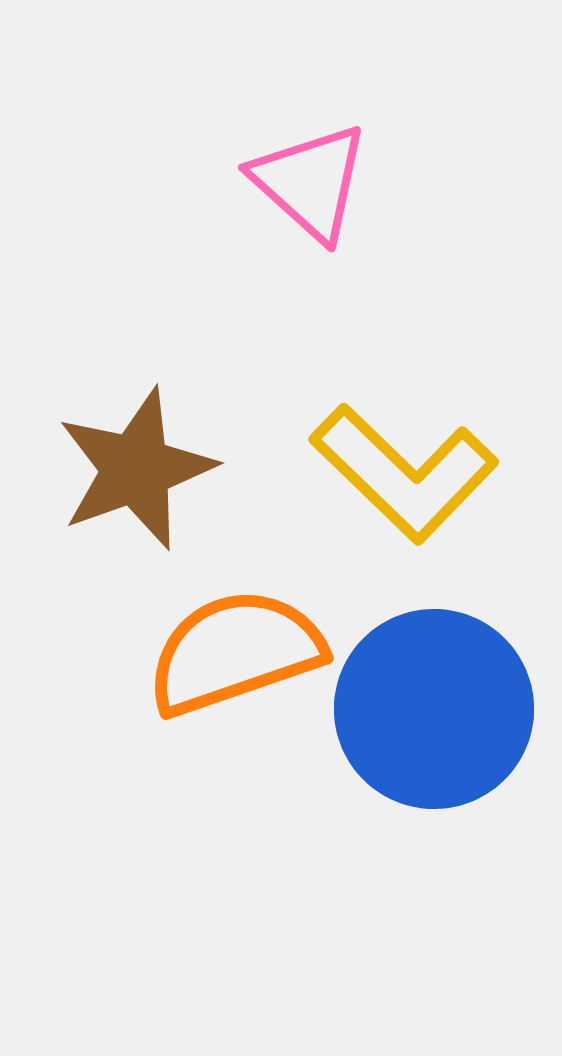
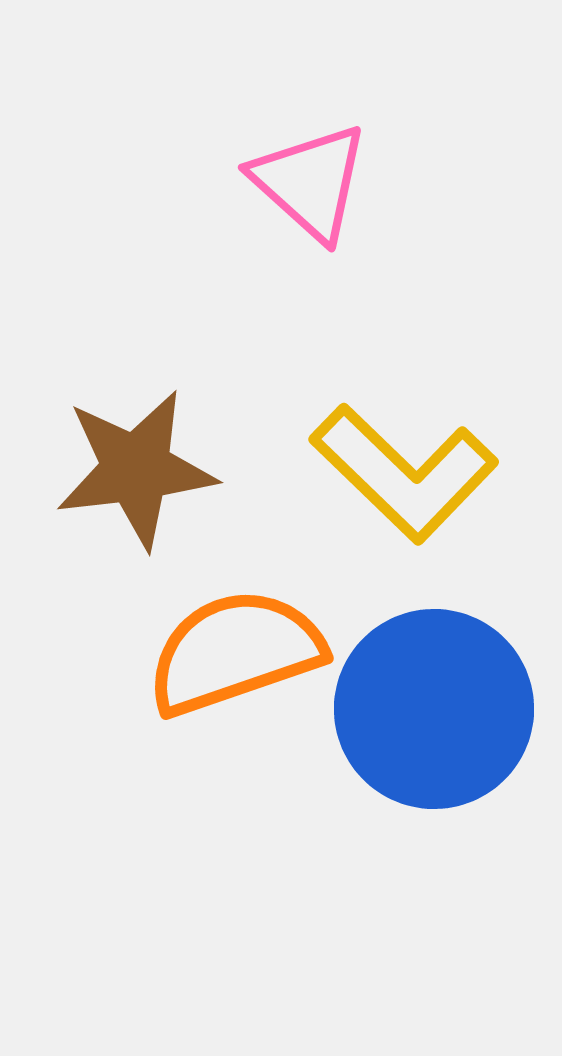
brown star: rotated 13 degrees clockwise
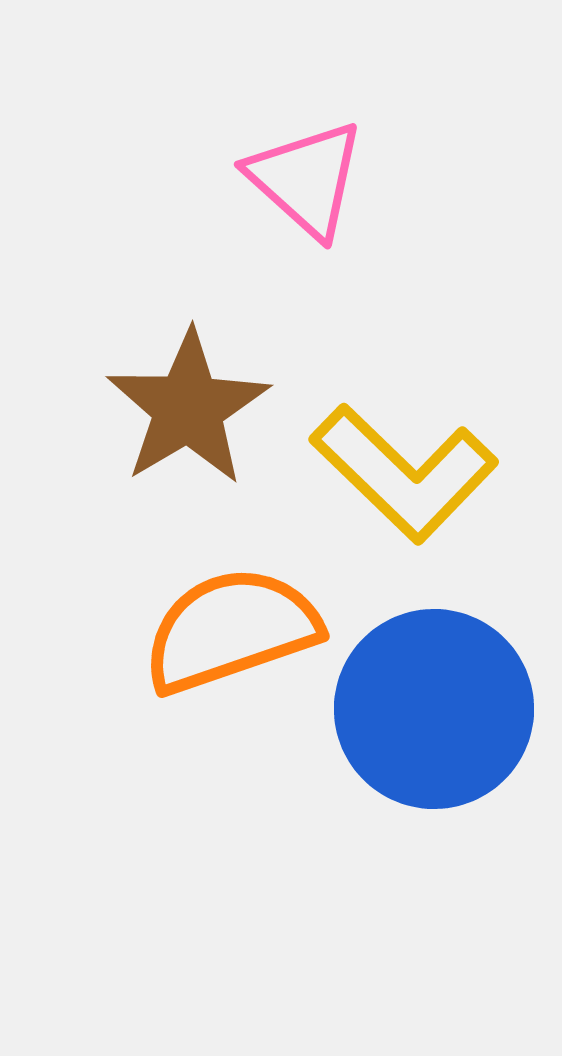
pink triangle: moved 4 px left, 3 px up
brown star: moved 52 px right, 61 px up; rotated 24 degrees counterclockwise
orange semicircle: moved 4 px left, 22 px up
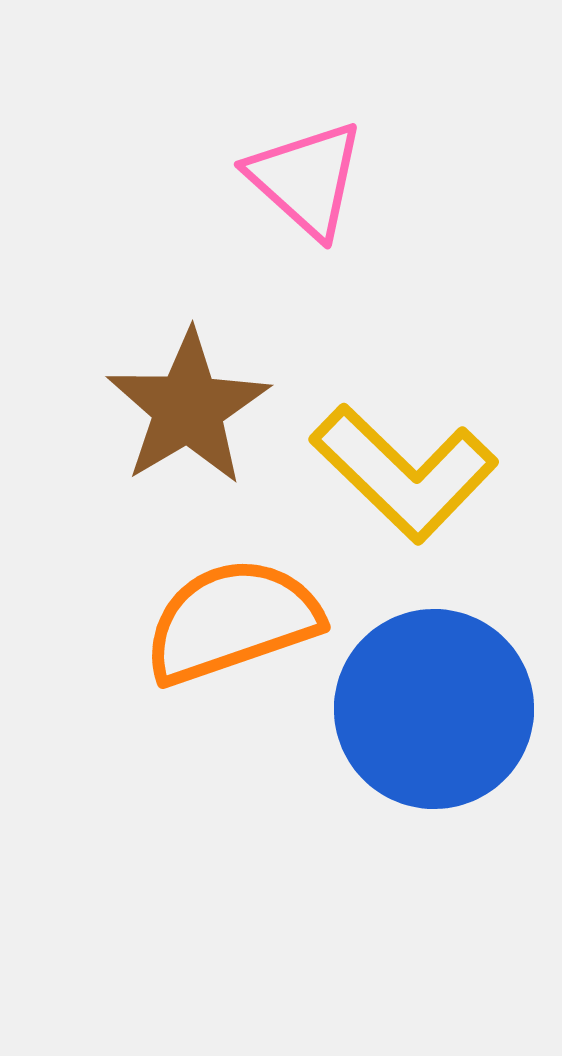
orange semicircle: moved 1 px right, 9 px up
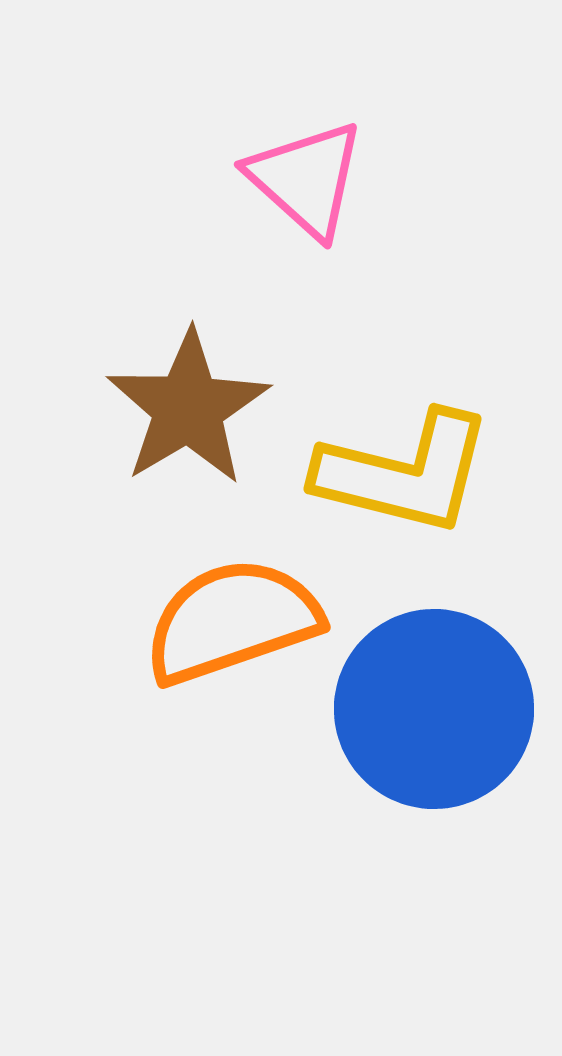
yellow L-shape: rotated 30 degrees counterclockwise
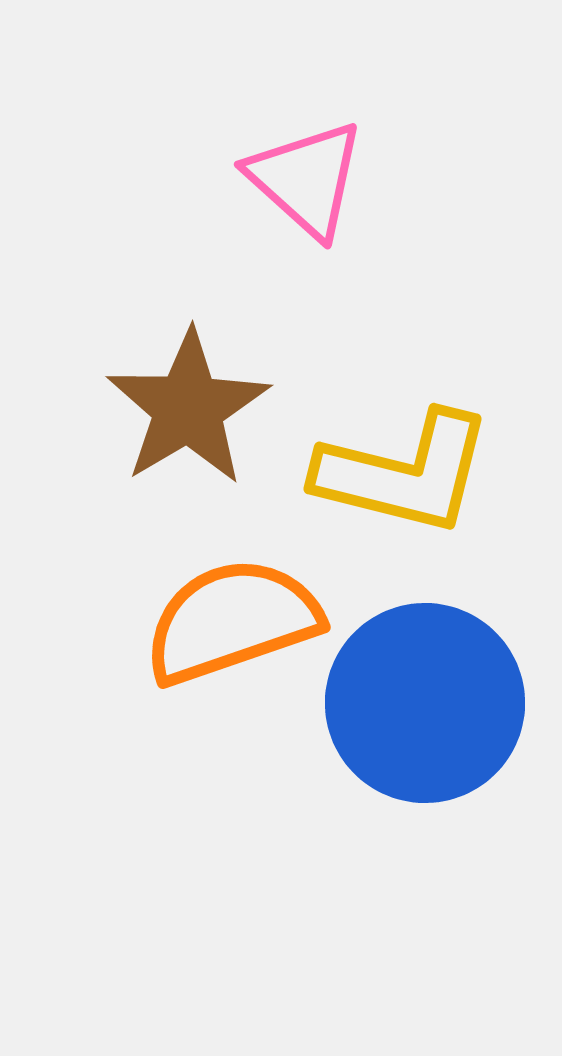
blue circle: moved 9 px left, 6 px up
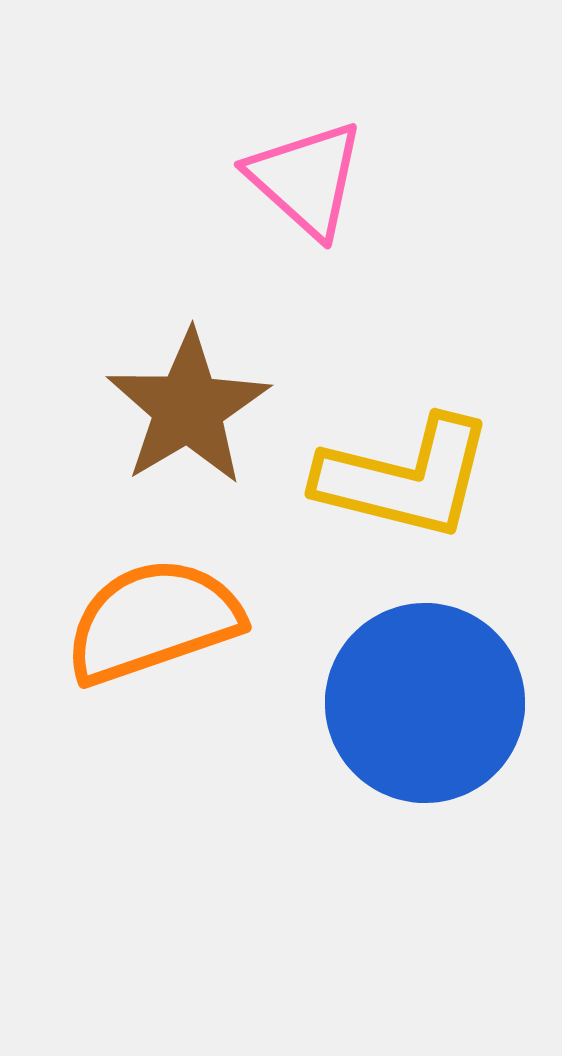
yellow L-shape: moved 1 px right, 5 px down
orange semicircle: moved 79 px left
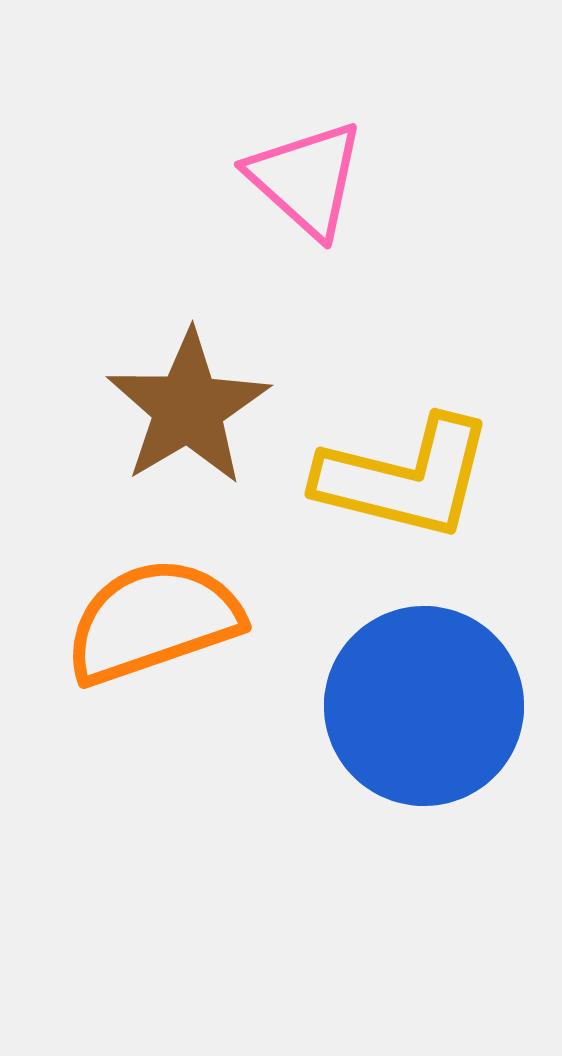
blue circle: moved 1 px left, 3 px down
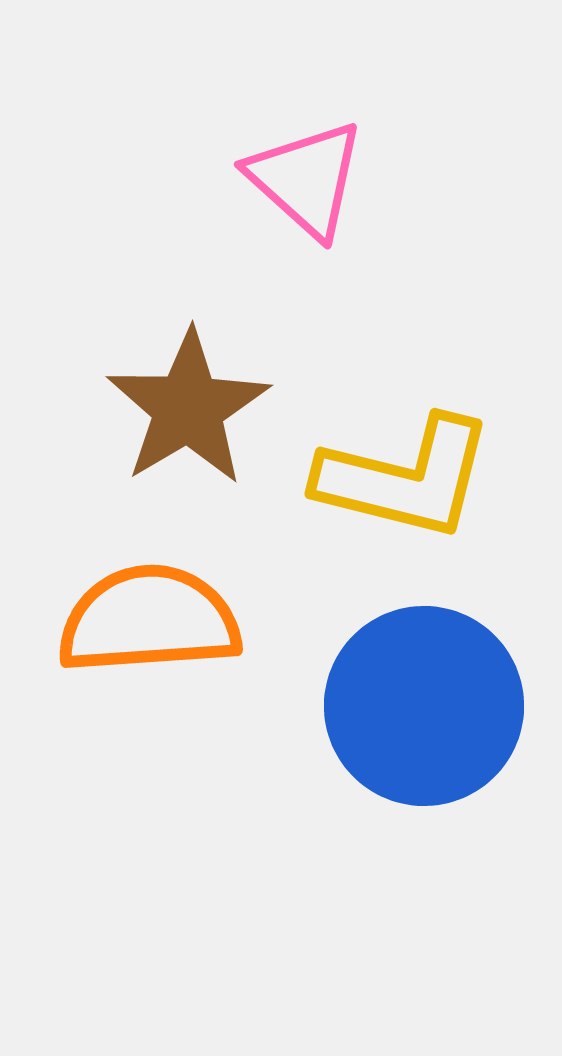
orange semicircle: moved 4 px left, 1 px up; rotated 15 degrees clockwise
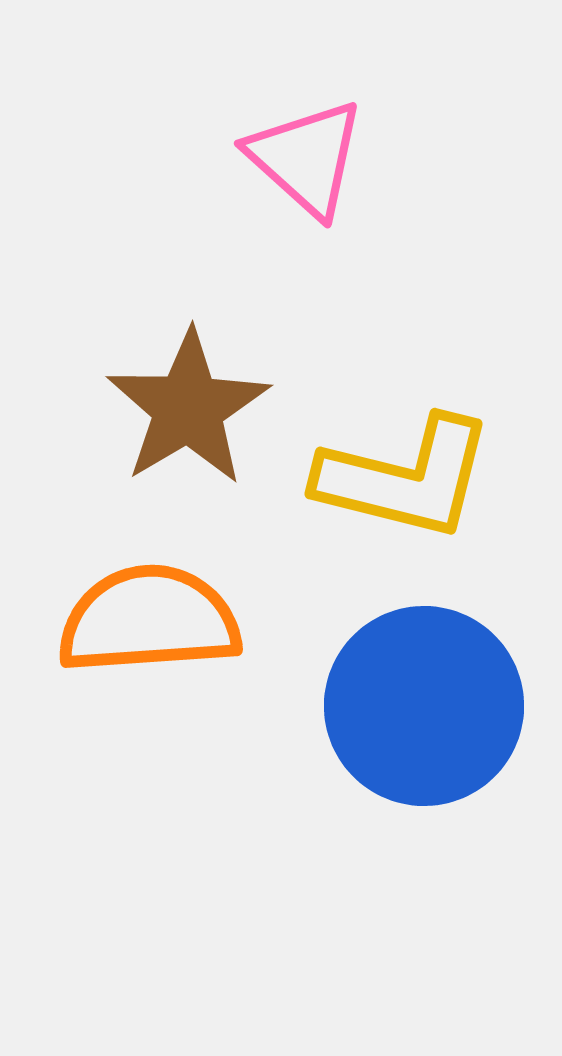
pink triangle: moved 21 px up
